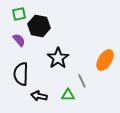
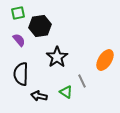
green square: moved 1 px left, 1 px up
black hexagon: moved 1 px right; rotated 20 degrees counterclockwise
black star: moved 1 px left, 1 px up
green triangle: moved 2 px left, 3 px up; rotated 32 degrees clockwise
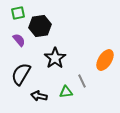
black star: moved 2 px left, 1 px down
black semicircle: rotated 30 degrees clockwise
green triangle: rotated 40 degrees counterclockwise
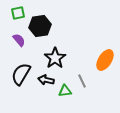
green triangle: moved 1 px left, 1 px up
black arrow: moved 7 px right, 16 px up
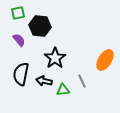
black hexagon: rotated 15 degrees clockwise
black semicircle: rotated 20 degrees counterclockwise
black arrow: moved 2 px left, 1 px down
green triangle: moved 2 px left, 1 px up
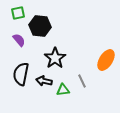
orange ellipse: moved 1 px right
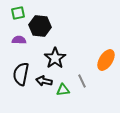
purple semicircle: rotated 48 degrees counterclockwise
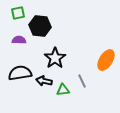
black semicircle: moved 1 px left, 1 px up; rotated 70 degrees clockwise
